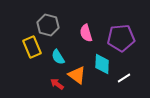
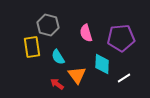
yellow rectangle: rotated 15 degrees clockwise
orange triangle: rotated 18 degrees clockwise
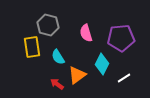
cyan diamond: rotated 25 degrees clockwise
orange triangle: rotated 30 degrees clockwise
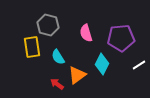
white line: moved 15 px right, 13 px up
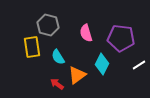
purple pentagon: rotated 12 degrees clockwise
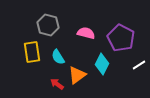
pink semicircle: rotated 120 degrees clockwise
purple pentagon: rotated 20 degrees clockwise
yellow rectangle: moved 5 px down
